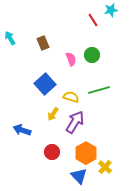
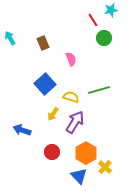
green circle: moved 12 px right, 17 px up
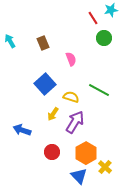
red line: moved 2 px up
cyan arrow: moved 3 px down
green line: rotated 45 degrees clockwise
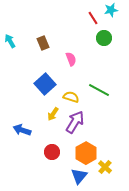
blue triangle: rotated 24 degrees clockwise
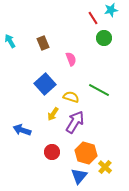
orange hexagon: rotated 15 degrees counterclockwise
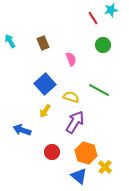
green circle: moved 1 px left, 7 px down
yellow arrow: moved 8 px left, 3 px up
blue triangle: rotated 30 degrees counterclockwise
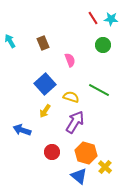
cyan star: moved 9 px down; rotated 16 degrees clockwise
pink semicircle: moved 1 px left, 1 px down
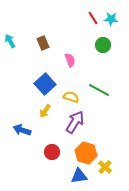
blue triangle: rotated 48 degrees counterclockwise
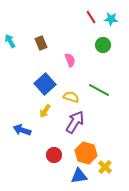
red line: moved 2 px left, 1 px up
brown rectangle: moved 2 px left
red circle: moved 2 px right, 3 px down
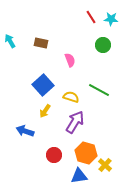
brown rectangle: rotated 56 degrees counterclockwise
blue square: moved 2 px left, 1 px down
blue arrow: moved 3 px right, 1 px down
yellow cross: moved 2 px up
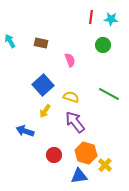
red line: rotated 40 degrees clockwise
green line: moved 10 px right, 4 px down
purple arrow: rotated 70 degrees counterclockwise
